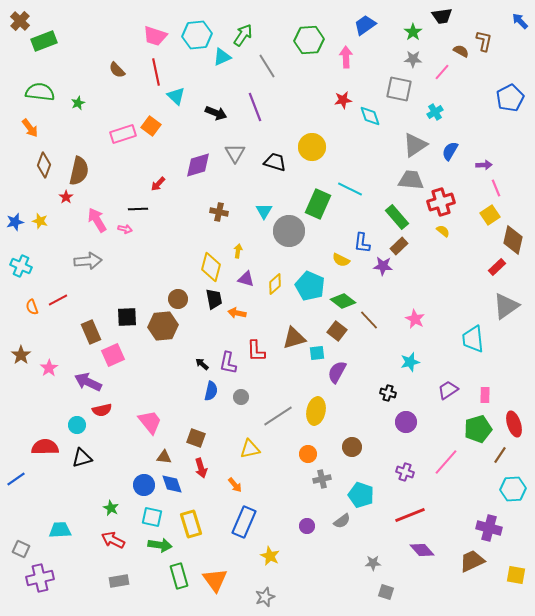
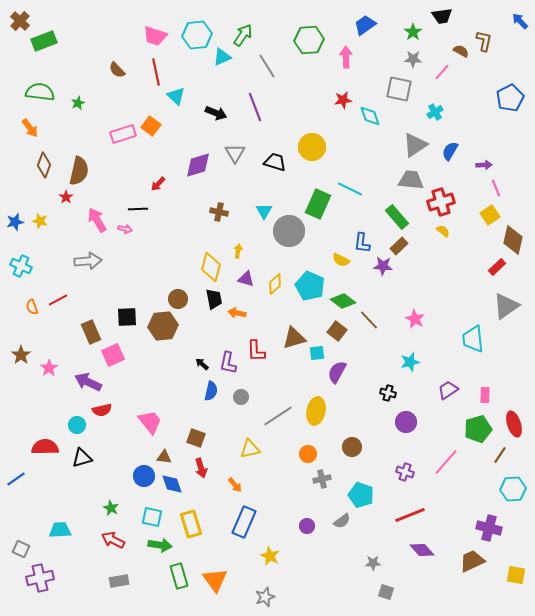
blue circle at (144, 485): moved 9 px up
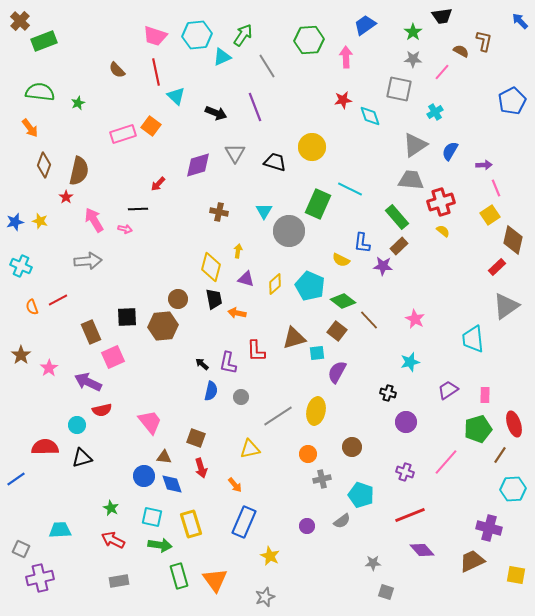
blue pentagon at (510, 98): moved 2 px right, 3 px down
pink arrow at (97, 220): moved 3 px left
pink square at (113, 355): moved 2 px down
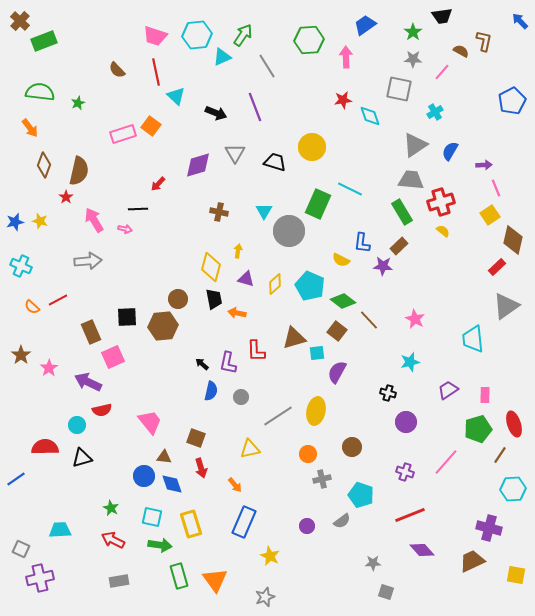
green rectangle at (397, 217): moved 5 px right, 5 px up; rotated 10 degrees clockwise
orange semicircle at (32, 307): rotated 28 degrees counterclockwise
